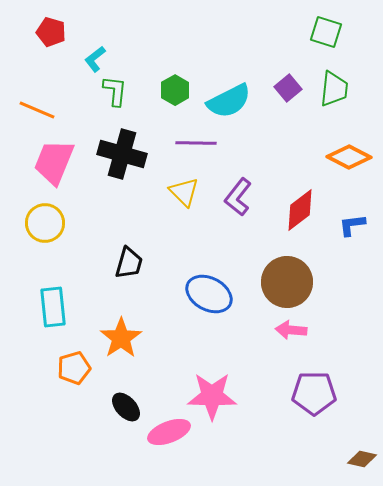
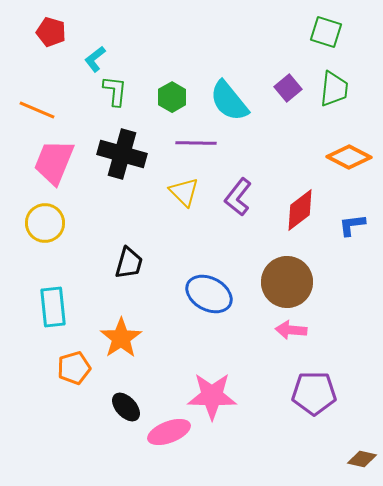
green hexagon: moved 3 px left, 7 px down
cyan semicircle: rotated 78 degrees clockwise
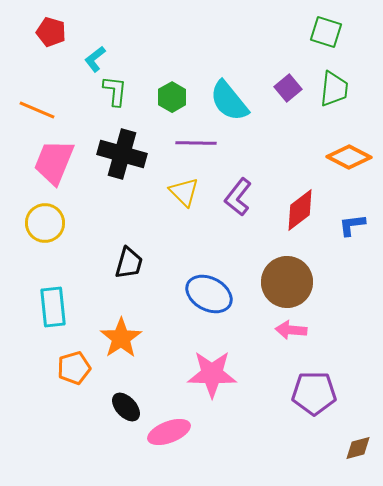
pink star: moved 22 px up
brown diamond: moved 4 px left, 11 px up; rotated 28 degrees counterclockwise
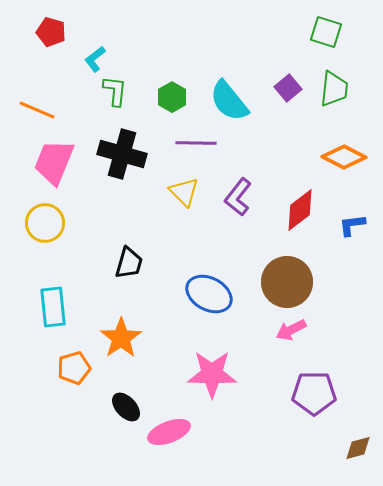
orange diamond: moved 5 px left
pink arrow: rotated 32 degrees counterclockwise
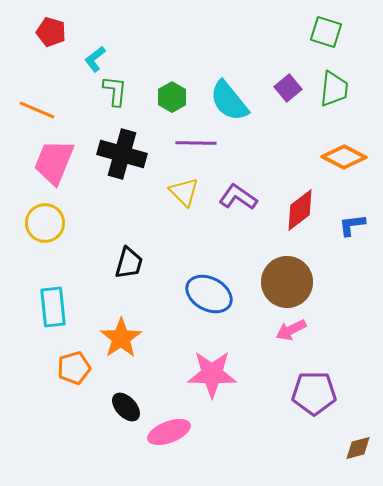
purple L-shape: rotated 87 degrees clockwise
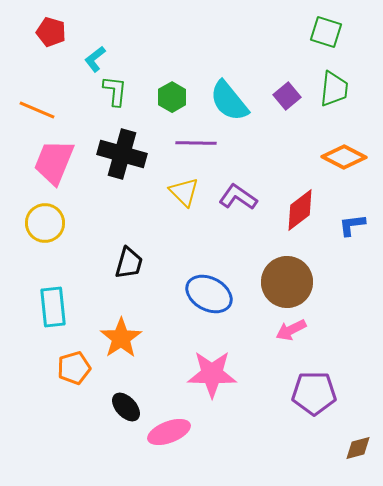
purple square: moved 1 px left, 8 px down
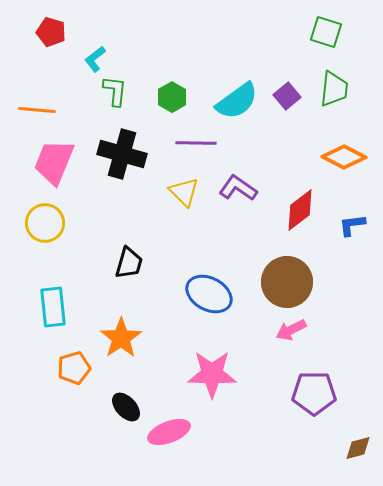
cyan semicircle: moved 8 px right; rotated 87 degrees counterclockwise
orange line: rotated 18 degrees counterclockwise
purple L-shape: moved 9 px up
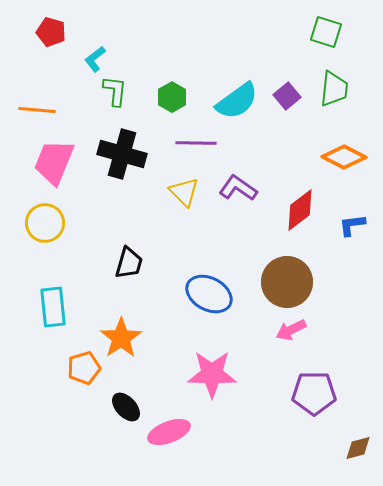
orange pentagon: moved 10 px right
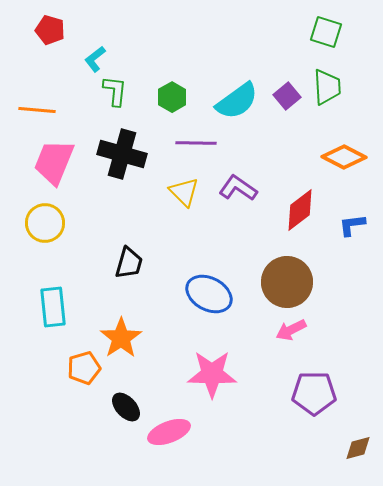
red pentagon: moved 1 px left, 2 px up
green trapezoid: moved 7 px left, 2 px up; rotated 9 degrees counterclockwise
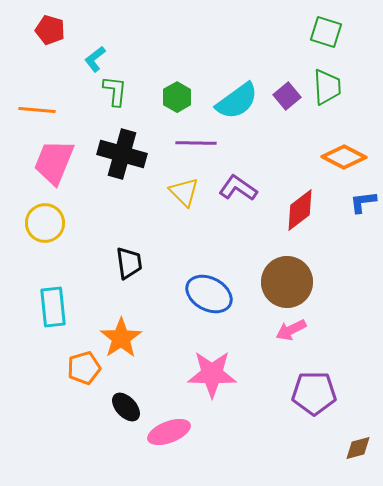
green hexagon: moved 5 px right
blue L-shape: moved 11 px right, 23 px up
black trapezoid: rotated 24 degrees counterclockwise
